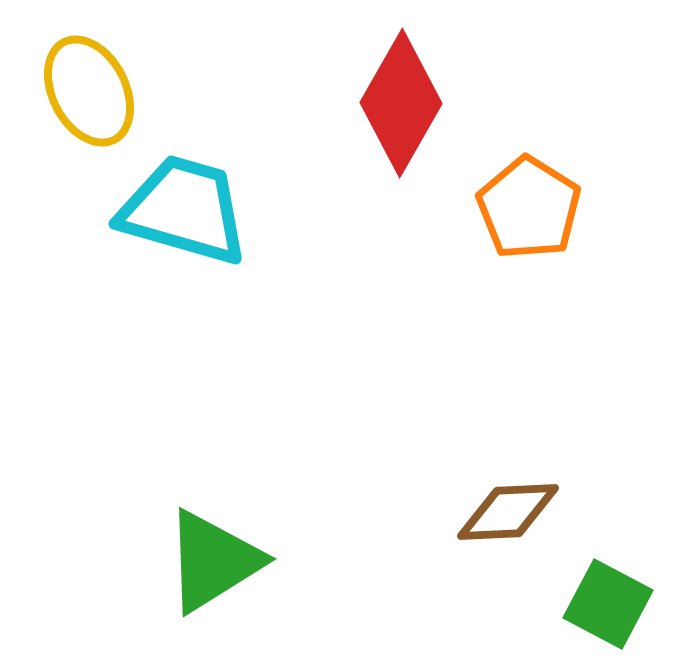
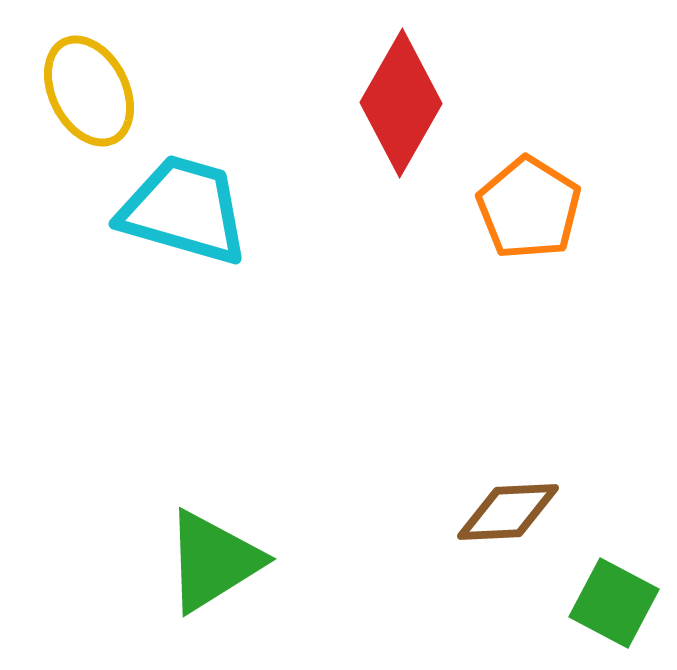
green square: moved 6 px right, 1 px up
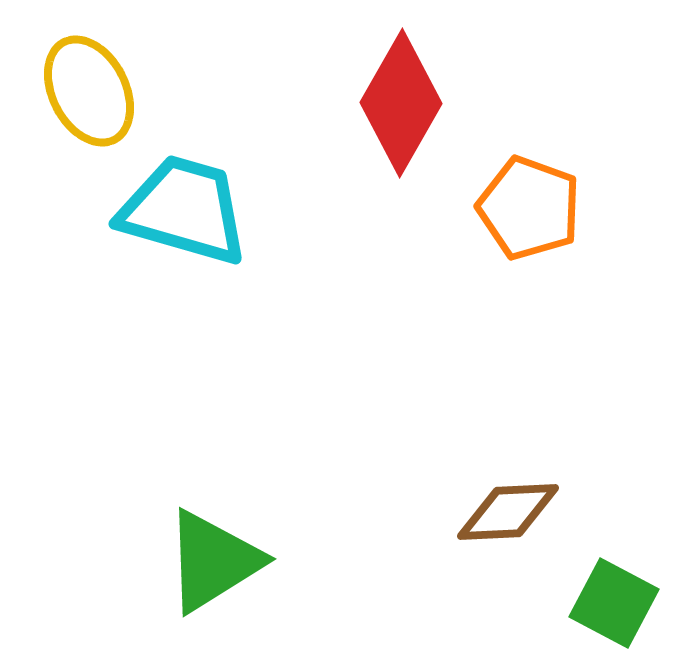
orange pentagon: rotated 12 degrees counterclockwise
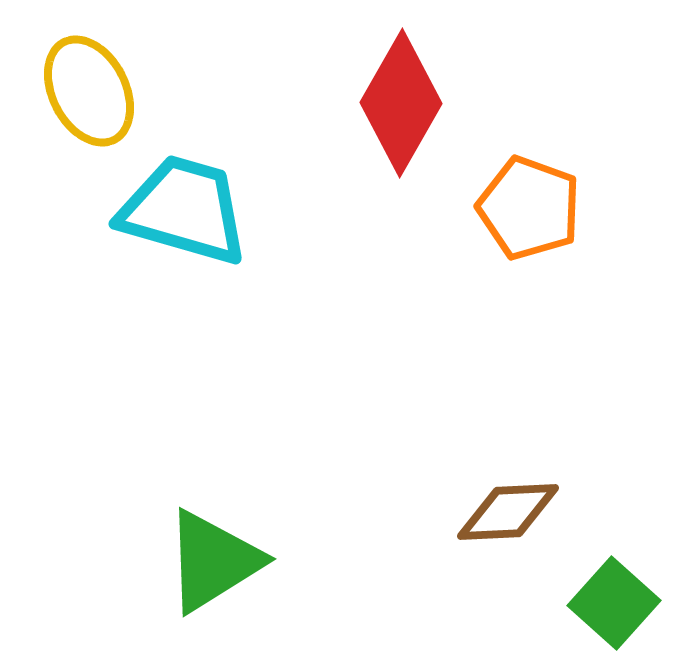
green square: rotated 14 degrees clockwise
